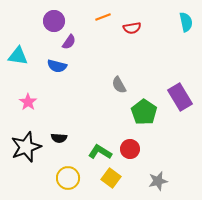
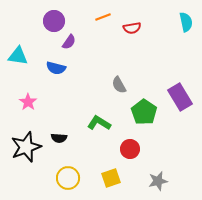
blue semicircle: moved 1 px left, 2 px down
green L-shape: moved 1 px left, 29 px up
yellow square: rotated 36 degrees clockwise
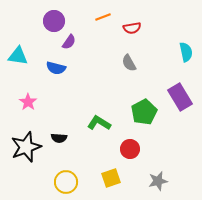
cyan semicircle: moved 30 px down
gray semicircle: moved 10 px right, 22 px up
green pentagon: rotated 10 degrees clockwise
yellow circle: moved 2 px left, 4 px down
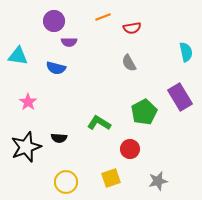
purple semicircle: rotated 56 degrees clockwise
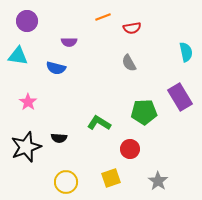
purple circle: moved 27 px left
green pentagon: rotated 25 degrees clockwise
gray star: rotated 24 degrees counterclockwise
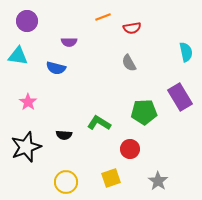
black semicircle: moved 5 px right, 3 px up
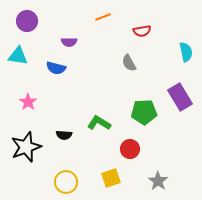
red semicircle: moved 10 px right, 3 px down
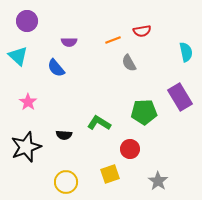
orange line: moved 10 px right, 23 px down
cyan triangle: rotated 35 degrees clockwise
blue semicircle: rotated 36 degrees clockwise
yellow square: moved 1 px left, 4 px up
